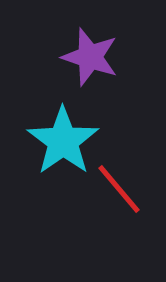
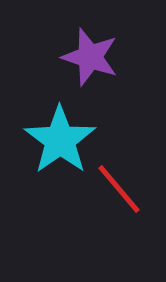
cyan star: moved 3 px left, 1 px up
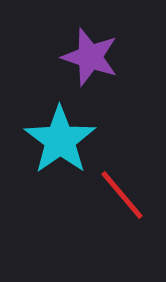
red line: moved 3 px right, 6 px down
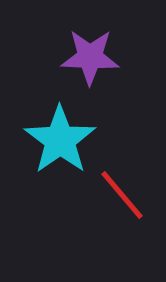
purple star: rotated 16 degrees counterclockwise
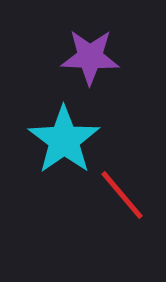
cyan star: moved 4 px right
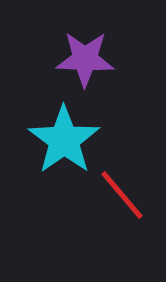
purple star: moved 5 px left, 2 px down
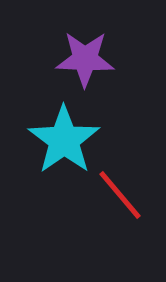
red line: moved 2 px left
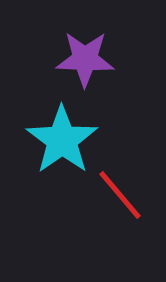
cyan star: moved 2 px left
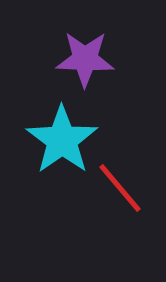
red line: moved 7 px up
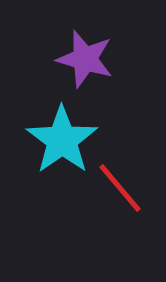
purple star: rotated 14 degrees clockwise
